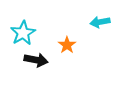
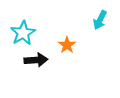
cyan arrow: moved 2 px up; rotated 54 degrees counterclockwise
black arrow: rotated 15 degrees counterclockwise
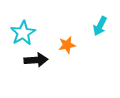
cyan arrow: moved 6 px down
orange star: rotated 24 degrees clockwise
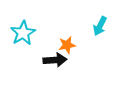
black arrow: moved 19 px right
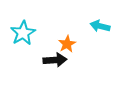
cyan arrow: rotated 78 degrees clockwise
orange star: moved 1 px up; rotated 18 degrees counterclockwise
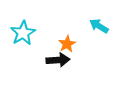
cyan arrow: moved 1 px left; rotated 18 degrees clockwise
black arrow: moved 3 px right
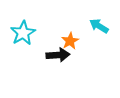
orange star: moved 3 px right, 3 px up
black arrow: moved 5 px up
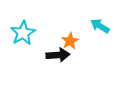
cyan arrow: moved 1 px right
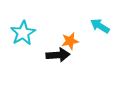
orange star: rotated 18 degrees clockwise
